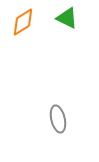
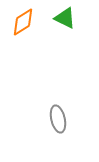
green triangle: moved 2 px left
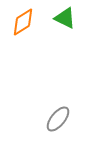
gray ellipse: rotated 52 degrees clockwise
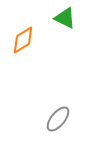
orange diamond: moved 18 px down
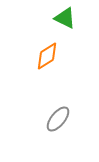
orange diamond: moved 24 px right, 16 px down
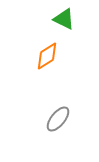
green triangle: moved 1 px left, 1 px down
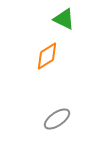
gray ellipse: moved 1 px left; rotated 16 degrees clockwise
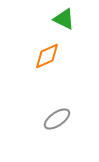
orange diamond: rotated 8 degrees clockwise
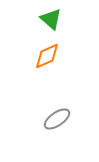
green triangle: moved 13 px left; rotated 15 degrees clockwise
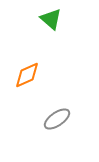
orange diamond: moved 20 px left, 19 px down
